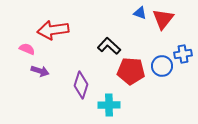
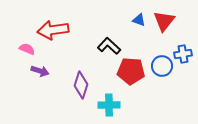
blue triangle: moved 1 px left, 7 px down
red triangle: moved 1 px right, 2 px down
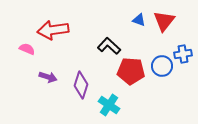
purple arrow: moved 8 px right, 6 px down
cyan cross: rotated 35 degrees clockwise
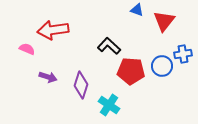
blue triangle: moved 2 px left, 10 px up
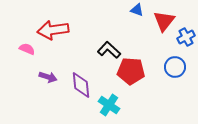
black L-shape: moved 4 px down
blue cross: moved 3 px right, 17 px up; rotated 18 degrees counterclockwise
blue circle: moved 13 px right, 1 px down
purple diamond: rotated 24 degrees counterclockwise
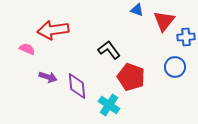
blue cross: rotated 24 degrees clockwise
black L-shape: rotated 10 degrees clockwise
red pentagon: moved 6 px down; rotated 16 degrees clockwise
purple diamond: moved 4 px left, 1 px down
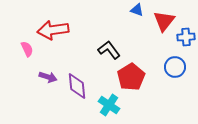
pink semicircle: rotated 42 degrees clockwise
red pentagon: rotated 20 degrees clockwise
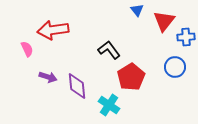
blue triangle: rotated 32 degrees clockwise
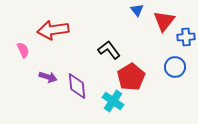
pink semicircle: moved 4 px left, 1 px down
cyan cross: moved 4 px right, 4 px up
